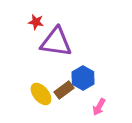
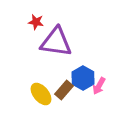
brown rectangle: rotated 12 degrees counterclockwise
pink arrow: moved 21 px up
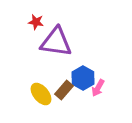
pink arrow: moved 1 px left, 2 px down
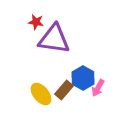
purple triangle: moved 2 px left, 3 px up
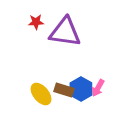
red star: rotated 14 degrees counterclockwise
purple triangle: moved 11 px right, 7 px up
blue hexagon: moved 2 px left, 11 px down
brown rectangle: rotated 66 degrees clockwise
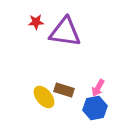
blue hexagon: moved 14 px right, 19 px down; rotated 20 degrees clockwise
yellow ellipse: moved 3 px right, 3 px down
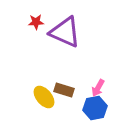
purple triangle: rotated 16 degrees clockwise
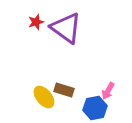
red star: rotated 14 degrees counterclockwise
purple triangle: moved 1 px right, 4 px up; rotated 12 degrees clockwise
pink arrow: moved 10 px right, 3 px down
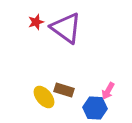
blue hexagon: rotated 15 degrees clockwise
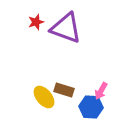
purple triangle: rotated 16 degrees counterclockwise
pink arrow: moved 7 px left
blue hexagon: moved 4 px left, 1 px up
